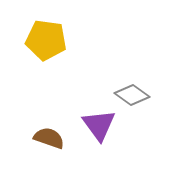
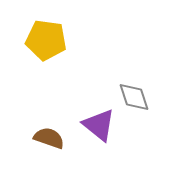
gray diamond: moved 2 px right, 2 px down; rotated 36 degrees clockwise
purple triangle: rotated 15 degrees counterclockwise
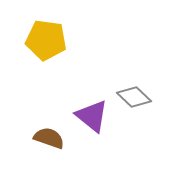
gray diamond: rotated 28 degrees counterclockwise
purple triangle: moved 7 px left, 9 px up
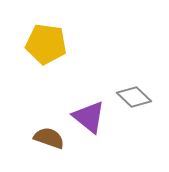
yellow pentagon: moved 4 px down
purple triangle: moved 3 px left, 1 px down
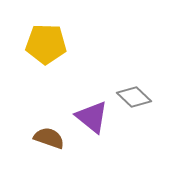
yellow pentagon: rotated 6 degrees counterclockwise
purple triangle: moved 3 px right
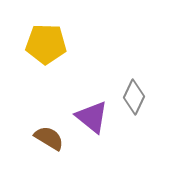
gray diamond: rotated 72 degrees clockwise
brown semicircle: rotated 12 degrees clockwise
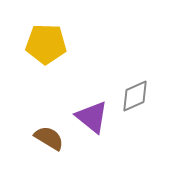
gray diamond: moved 1 px right, 1 px up; rotated 40 degrees clockwise
